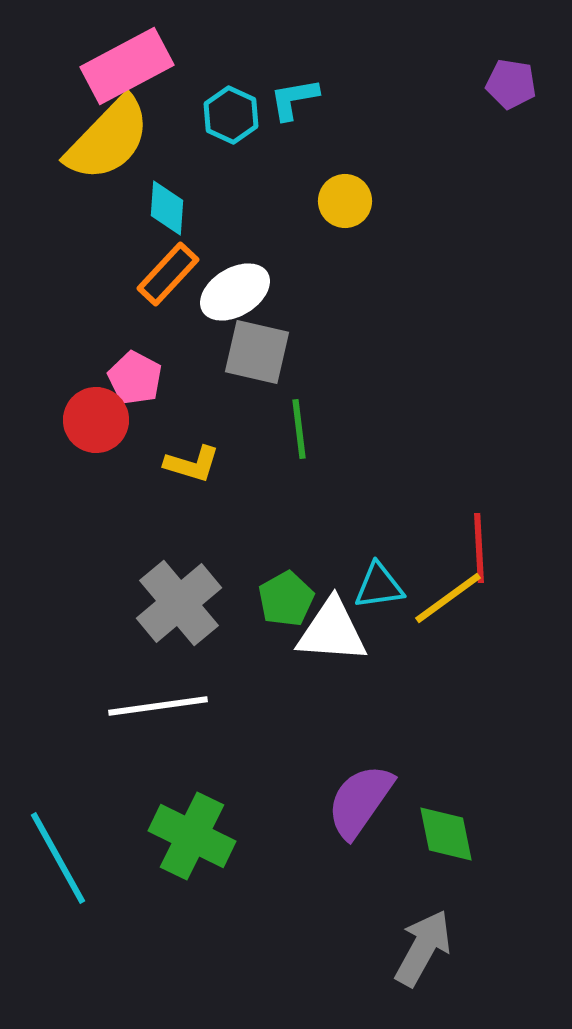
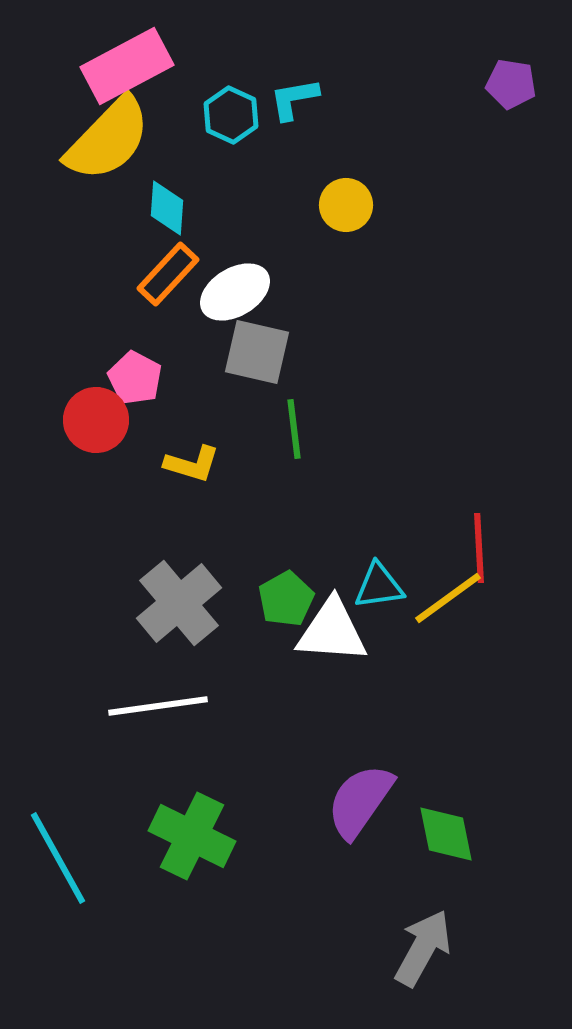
yellow circle: moved 1 px right, 4 px down
green line: moved 5 px left
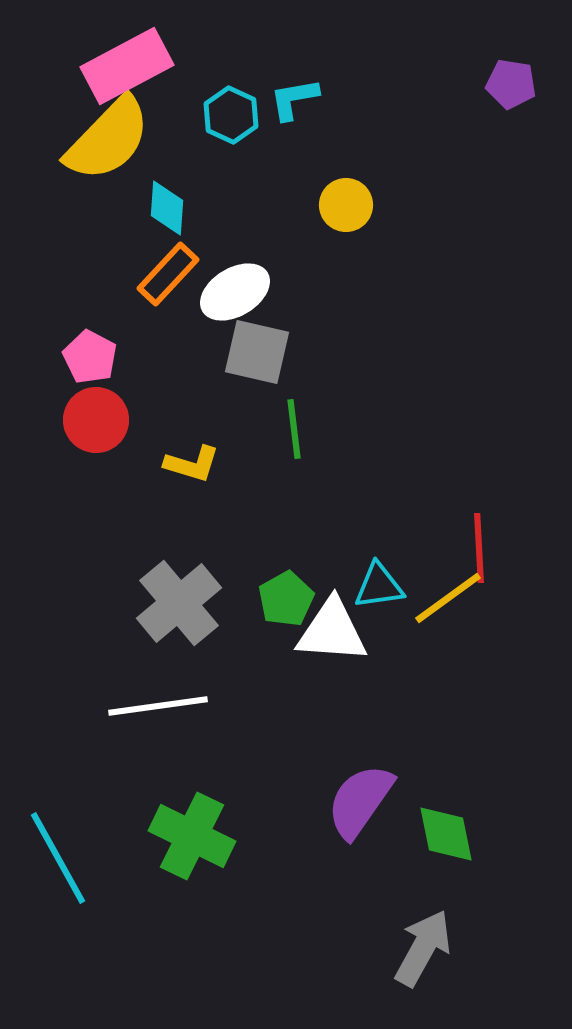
pink pentagon: moved 45 px left, 21 px up
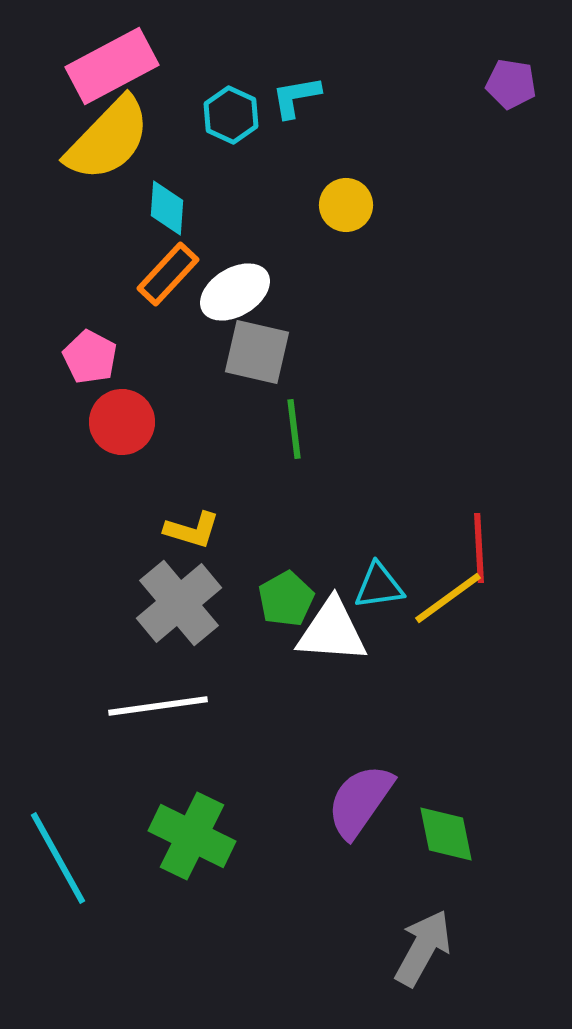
pink rectangle: moved 15 px left
cyan L-shape: moved 2 px right, 2 px up
red circle: moved 26 px right, 2 px down
yellow L-shape: moved 66 px down
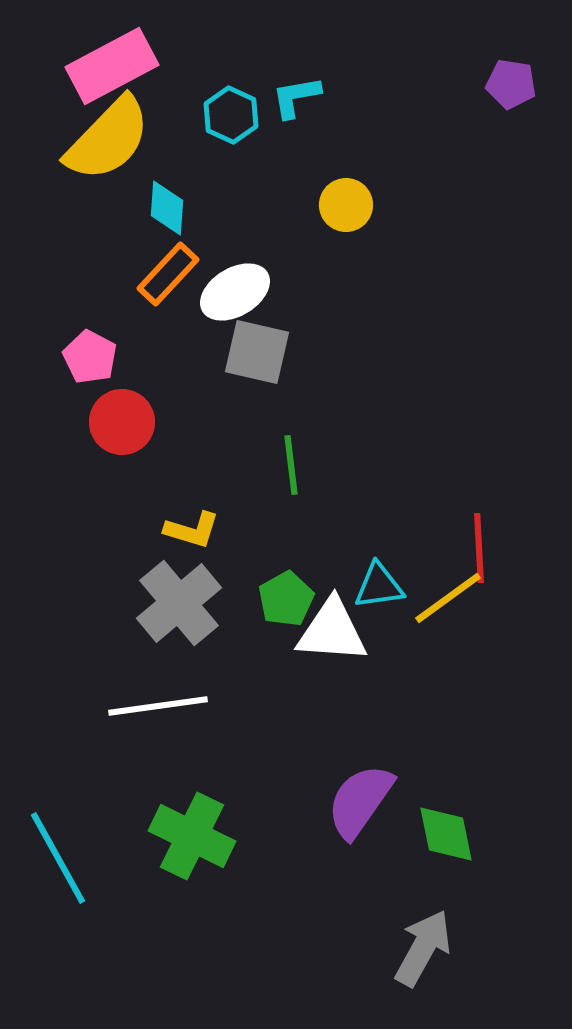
green line: moved 3 px left, 36 px down
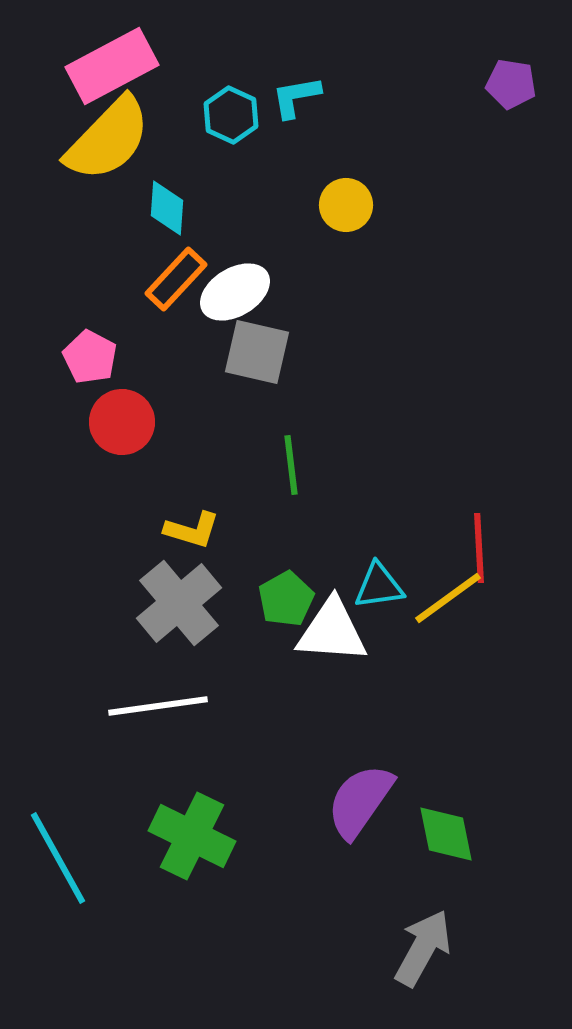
orange rectangle: moved 8 px right, 5 px down
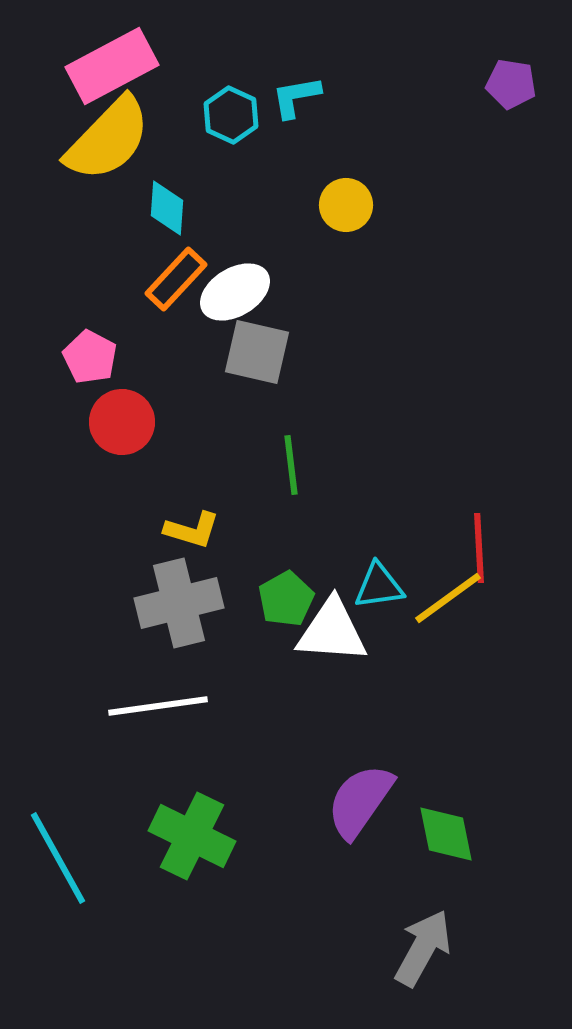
gray cross: rotated 26 degrees clockwise
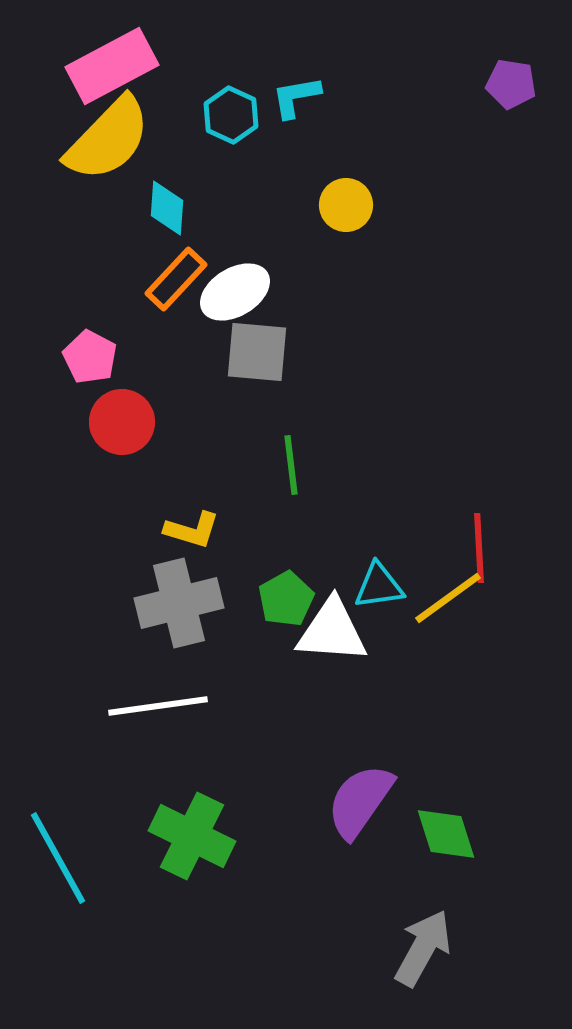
gray square: rotated 8 degrees counterclockwise
green diamond: rotated 6 degrees counterclockwise
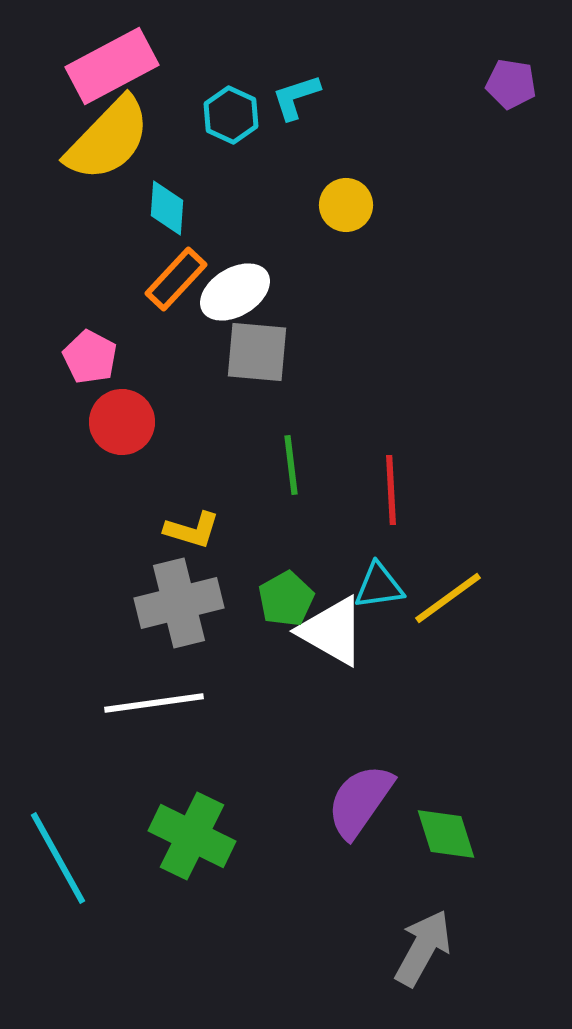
cyan L-shape: rotated 8 degrees counterclockwise
red line: moved 88 px left, 58 px up
white triangle: rotated 26 degrees clockwise
white line: moved 4 px left, 3 px up
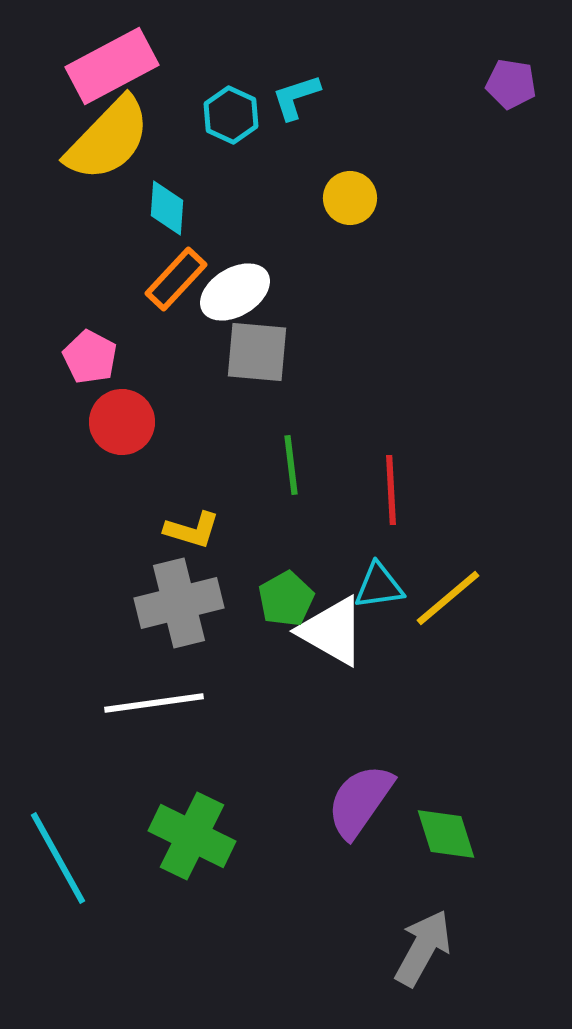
yellow circle: moved 4 px right, 7 px up
yellow line: rotated 4 degrees counterclockwise
